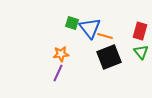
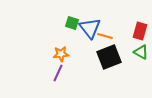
green triangle: rotated 21 degrees counterclockwise
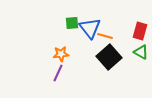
green square: rotated 24 degrees counterclockwise
black square: rotated 20 degrees counterclockwise
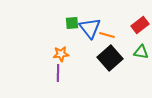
red rectangle: moved 6 px up; rotated 36 degrees clockwise
orange line: moved 2 px right, 1 px up
green triangle: rotated 21 degrees counterclockwise
black square: moved 1 px right, 1 px down
purple line: rotated 24 degrees counterclockwise
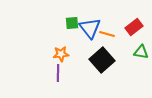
red rectangle: moved 6 px left, 2 px down
orange line: moved 1 px up
black square: moved 8 px left, 2 px down
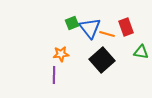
green square: rotated 16 degrees counterclockwise
red rectangle: moved 8 px left; rotated 72 degrees counterclockwise
purple line: moved 4 px left, 2 px down
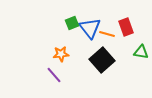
purple line: rotated 42 degrees counterclockwise
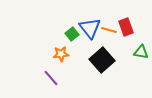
green square: moved 11 px down; rotated 16 degrees counterclockwise
orange line: moved 2 px right, 4 px up
purple line: moved 3 px left, 3 px down
